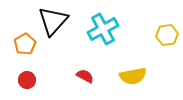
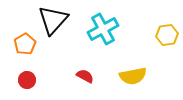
black triangle: moved 1 px up
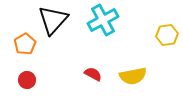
cyan cross: moved 9 px up
red semicircle: moved 8 px right, 2 px up
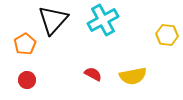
yellow hexagon: rotated 15 degrees clockwise
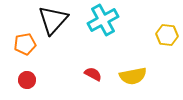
orange pentagon: rotated 20 degrees clockwise
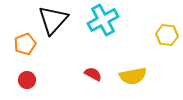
orange pentagon: rotated 10 degrees counterclockwise
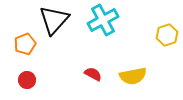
black triangle: moved 1 px right
yellow hexagon: rotated 25 degrees counterclockwise
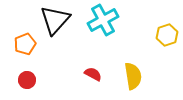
black triangle: moved 1 px right
yellow semicircle: rotated 88 degrees counterclockwise
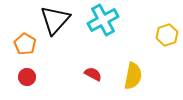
orange pentagon: rotated 20 degrees counterclockwise
yellow semicircle: rotated 20 degrees clockwise
red circle: moved 3 px up
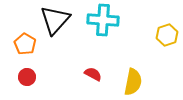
cyan cross: rotated 32 degrees clockwise
yellow semicircle: moved 6 px down
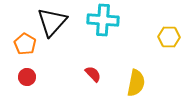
black triangle: moved 3 px left, 2 px down
yellow hexagon: moved 2 px right, 2 px down; rotated 20 degrees clockwise
red semicircle: rotated 18 degrees clockwise
yellow semicircle: moved 3 px right, 1 px down
